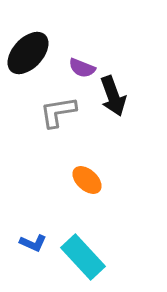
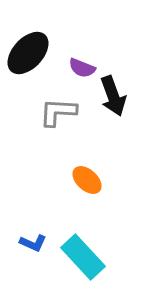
gray L-shape: rotated 12 degrees clockwise
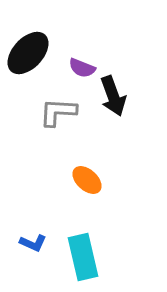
cyan rectangle: rotated 30 degrees clockwise
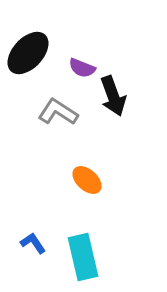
gray L-shape: rotated 30 degrees clockwise
blue L-shape: rotated 148 degrees counterclockwise
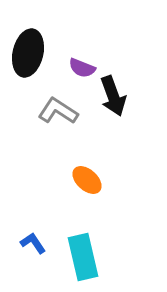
black ellipse: rotated 30 degrees counterclockwise
gray L-shape: moved 1 px up
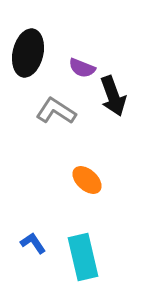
gray L-shape: moved 2 px left
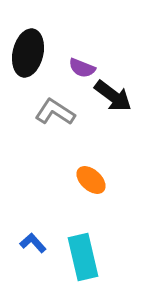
black arrow: rotated 33 degrees counterclockwise
gray L-shape: moved 1 px left, 1 px down
orange ellipse: moved 4 px right
blue L-shape: rotated 8 degrees counterclockwise
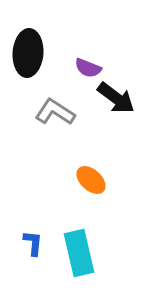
black ellipse: rotated 9 degrees counterclockwise
purple semicircle: moved 6 px right
black arrow: moved 3 px right, 2 px down
blue L-shape: rotated 48 degrees clockwise
cyan rectangle: moved 4 px left, 4 px up
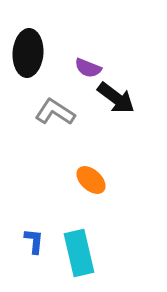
blue L-shape: moved 1 px right, 2 px up
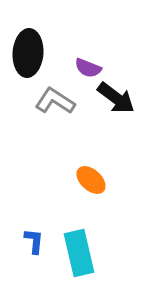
gray L-shape: moved 11 px up
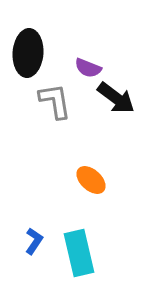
gray L-shape: rotated 48 degrees clockwise
blue L-shape: rotated 28 degrees clockwise
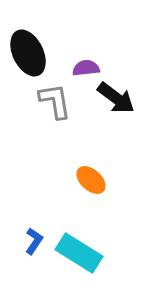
black ellipse: rotated 30 degrees counterclockwise
purple semicircle: moved 2 px left; rotated 152 degrees clockwise
cyan rectangle: rotated 45 degrees counterclockwise
